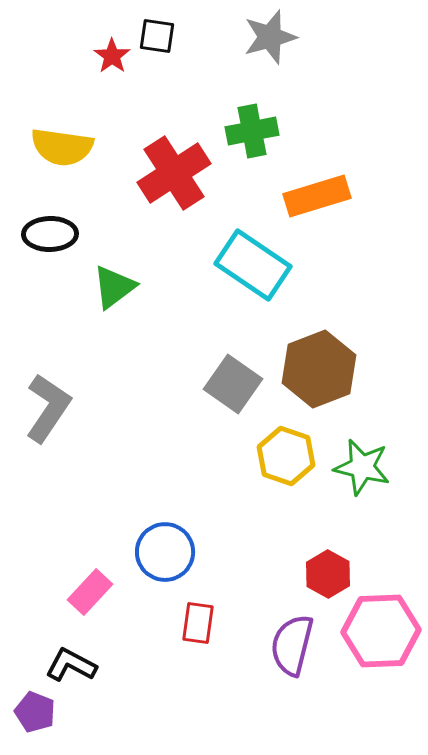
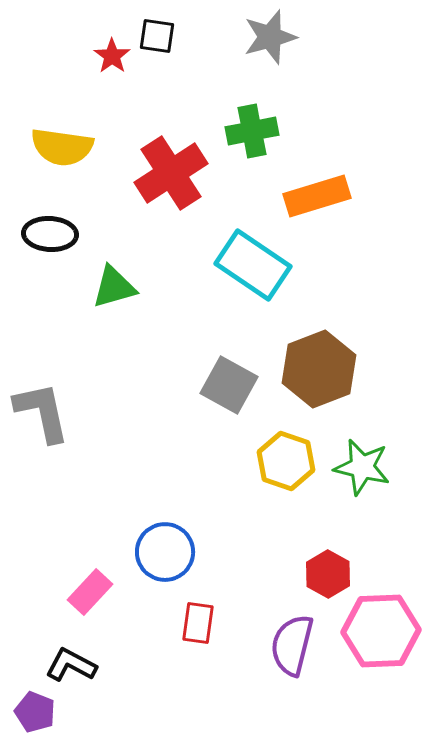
red cross: moved 3 px left
black ellipse: rotated 4 degrees clockwise
green triangle: rotated 21 degrees clockwise
gray square: moved 4 px left, 1 px down; rotated 6 degrees counterclockwise
gray L-shape: moved 6 px left, 4 px down; rotated 46 degrees counterclockwise
yellow hexagon: moved 5 px down
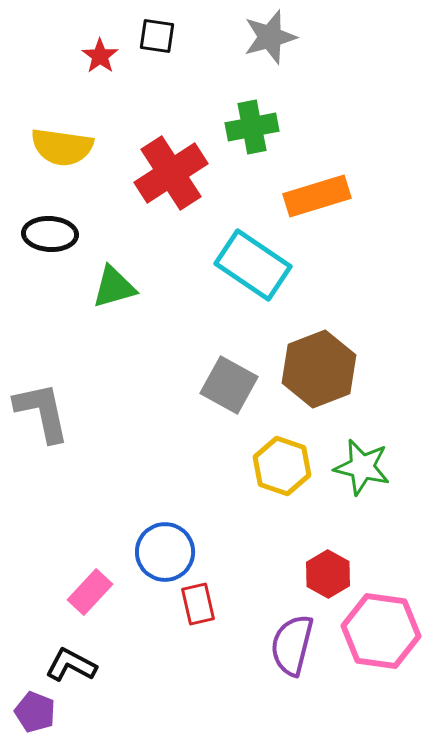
red star: moved 12 px left
green cross: moved 4 px up
yellow hexagon: moved 4 px left, 5 px down
red rectangle: moved 19 px up; rotated 21 degrees counterclockwise
pink hexagon: rotated 10 degrees clockwise
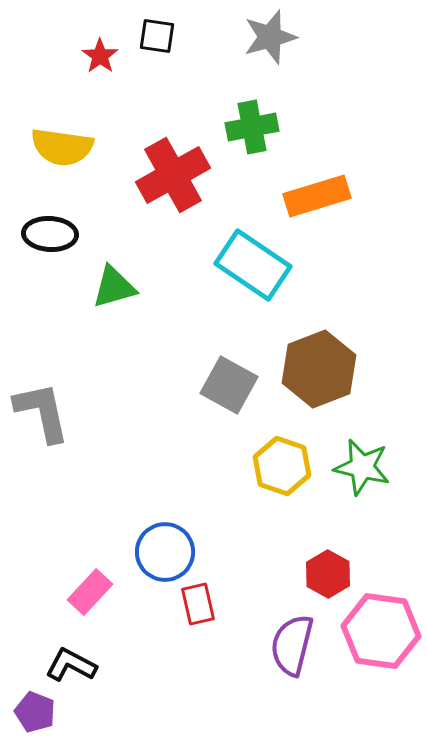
red cross: moved 2 px right, 2 px down; rotated 4 degrees clockwise
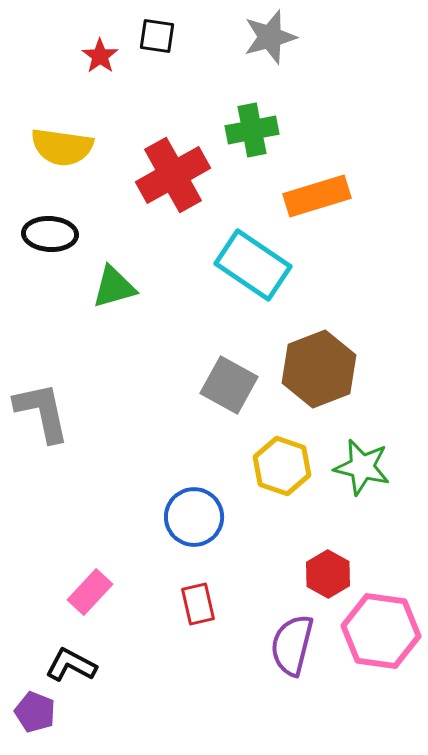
green cross: moved 3 px down
blue circle: moved 29 px right, 35 px up
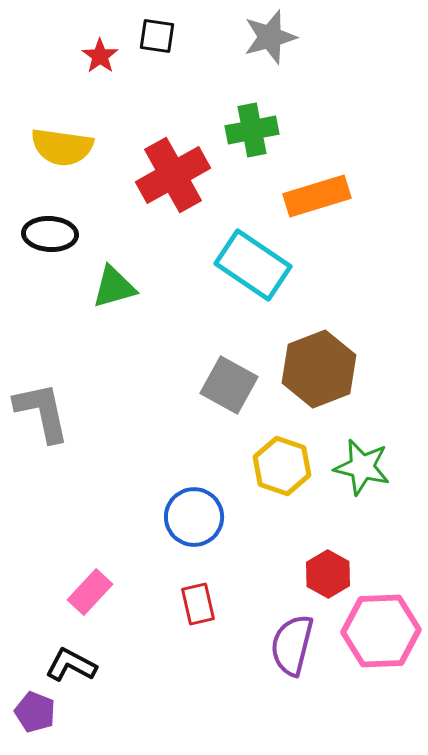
pink hexagon: rotated 10 degrees counterclockwise
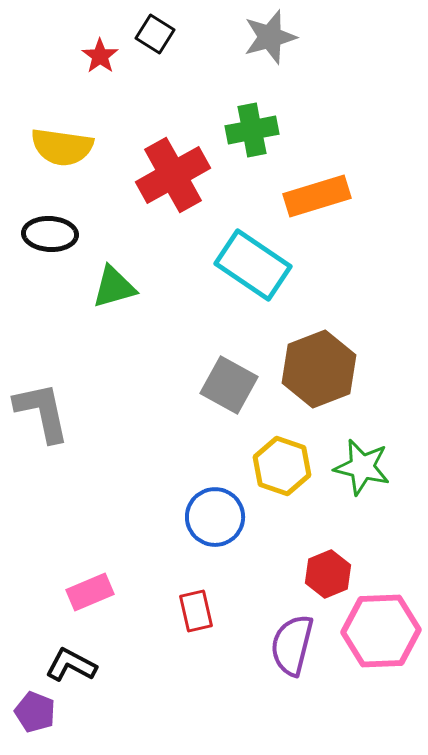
black square: moved 2 px left, 2 px up; rotated 24 degrees clockwise
blue circle: moved 21 px right
red hexagon: rotated 9 degrees clockwise
pink rectangle: rotated 24 degrees clockwise
red rectangle: moved 2 px left, 7 px down
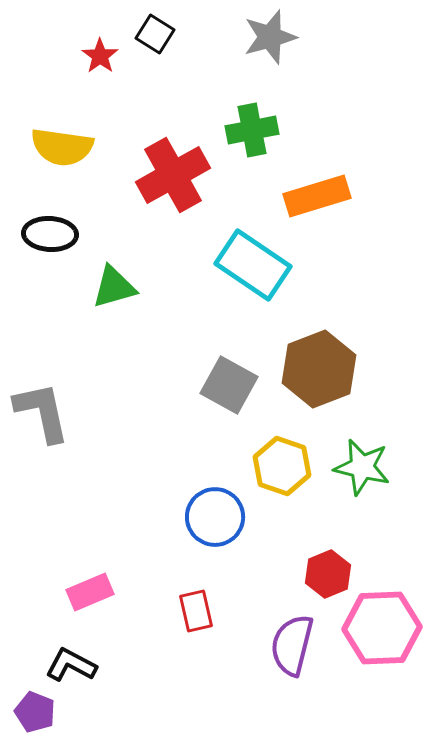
pink hexagon: moved 1 px right, 3 px up
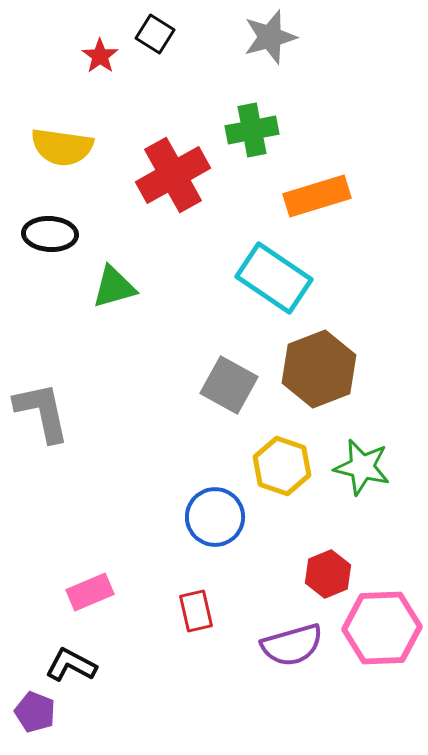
cyan rectangle: moved 21 px right, 13 px down
purple semicircle: rotated 120 degrees counterclockwise
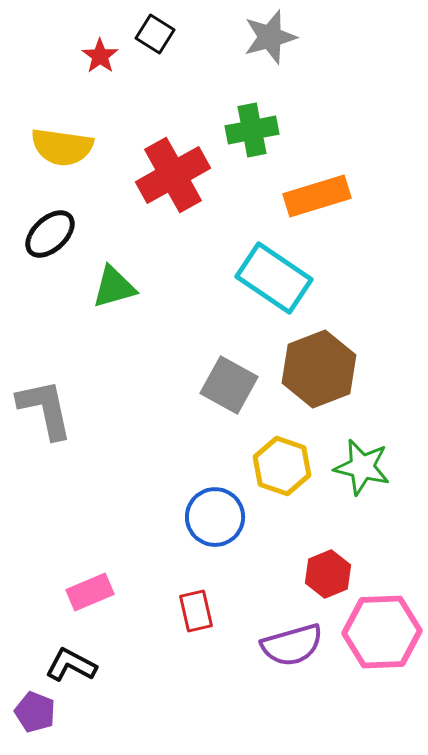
black ellipse: rotated 46 degrees counterclockwise
gray L-shape: moved 3 px right, 3 px up
pink hexagon: moved 4 px down
